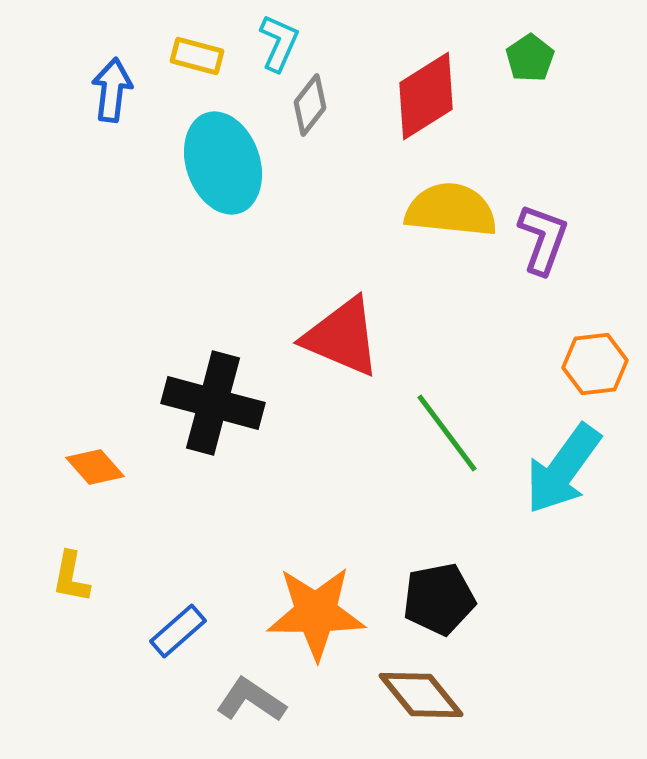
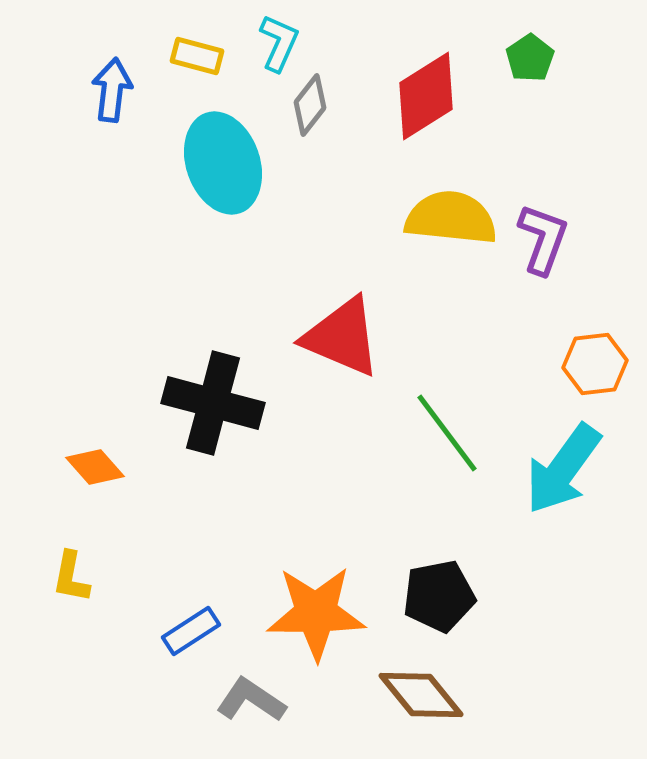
yellow semicircle: moved 8 px down
black pentagon: moved 3 px up
blue rectangle: moved 13 px right; rotated 8 degrees clockwise
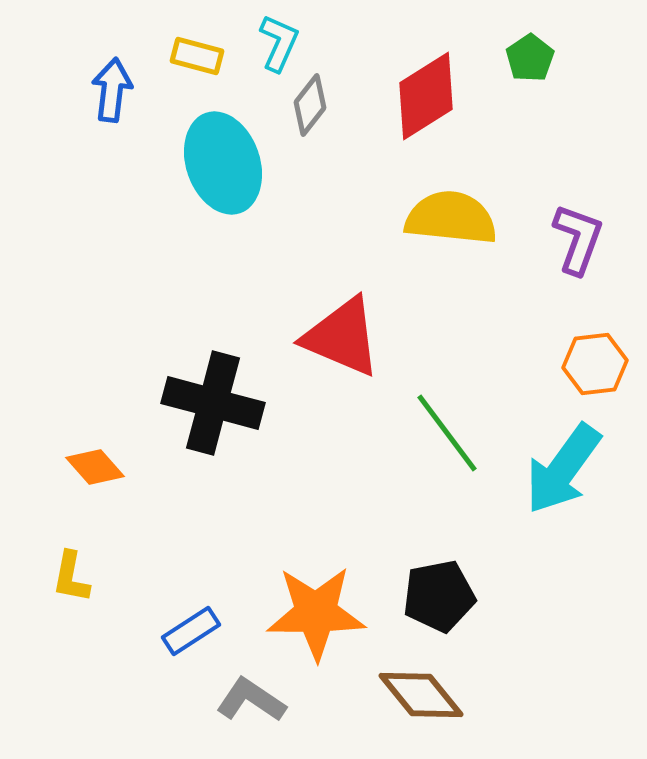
purple L-shape: moved 35 px right
